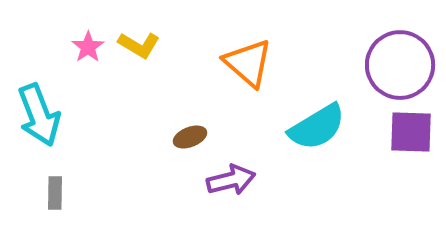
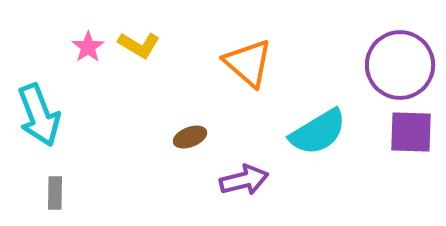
cyan semicircle: moved 1 px right, 5 px down
purple arrow: moved 13 px right
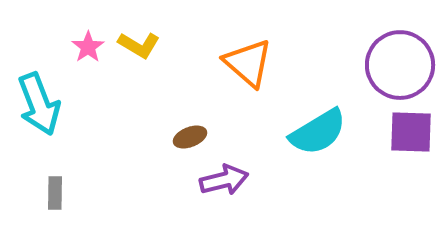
cyan arrow: moved 11 px up
purple arrow: moved 20 px left
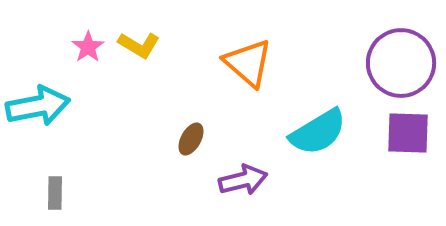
purple circle: moved 1 px right, 2 px up
cyan arrow: moved 1 px left, 2 px down; rotated 80 degrees counterclockwise
purple square: moved 3 px left, 1 px down
brown ellipse: moved 1 px right, 2 px down; rotated 40 degrees counterclockwise
purple arrow: moved 19 px right
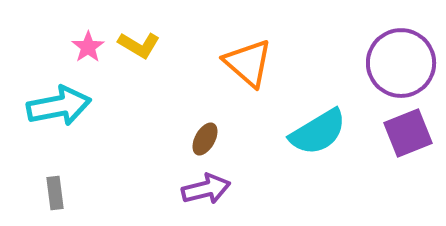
cyan arrow: moved 21 px right
purple square: rotated 24 degrees counterclockwise
brown ellipse: moved 14 px right
purple arrow: moved 37 px left, 9 px down
gray rectangle: rotated 8 degrees counterclockwise
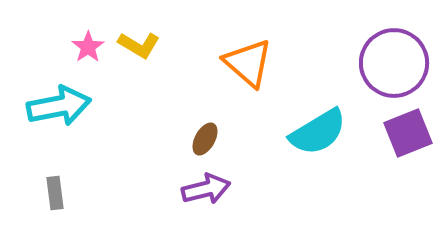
purple circle: moved 7 px left
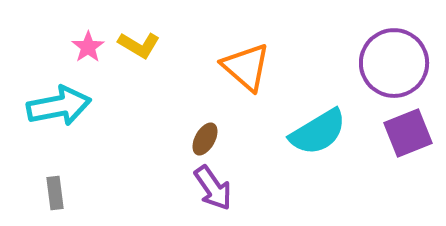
orange triangle: moved 2 px left, 4 px down
purple arrow: moved 7 px right, 1 px up; rotated 69 degrees clockwise
